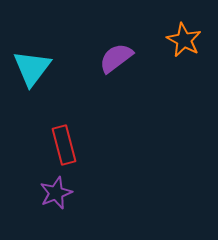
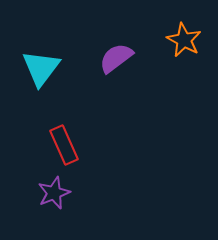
cyan triangle: moved 9 px right
red rectangle: rotated 9 degrees counterclockwise
purple star: moved 2 px left
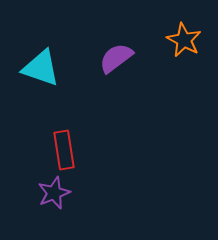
cyan triangle: rotated 48 degrees counterclockwise
red rectangle: moved 5 px down; rotated 15 degrees clockwise
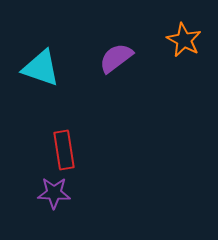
purple star: rotated 24 degrees clockwise
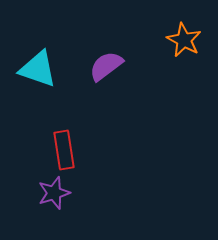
purple semicircle: moved 10 px left, 8 px down
cyan triangle: moved 3 px left, 1 px down
purple star: rotated 20 degrees counterclockwise
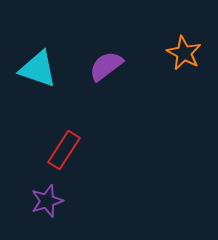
orange star: moved 13 px down
red rectangle: rotated 42 degrees clockwise
purple star: moved 7 px left, 8 px down
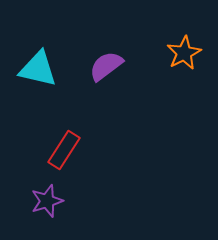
orange star: rotated 16 degrees clockwise
cyan triangle: rotated 6 degrees counterclockwise
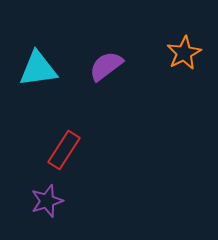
cyan triangle: rotated 21 degrees counterclockwise
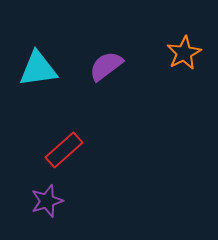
red rectangle: rotated 15 degrees clockwise
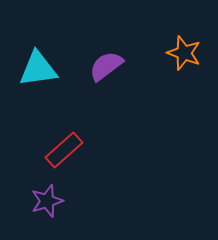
orange star: rotated 24 degrees counterclockwise
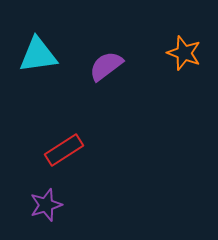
cyan triangle: moved 14 px up
red rectangle: rotated 9 degrees clockwise
purple star: moved 1 px left, 4 px down
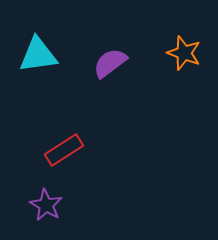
purple semicircle: moved 4 px right, 3 px up
purple star: rotated 24 degrees counterclockwise
